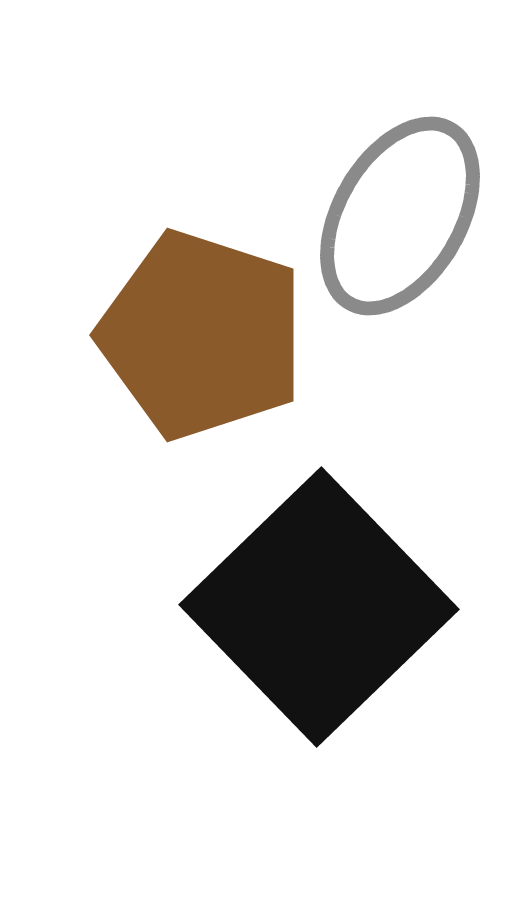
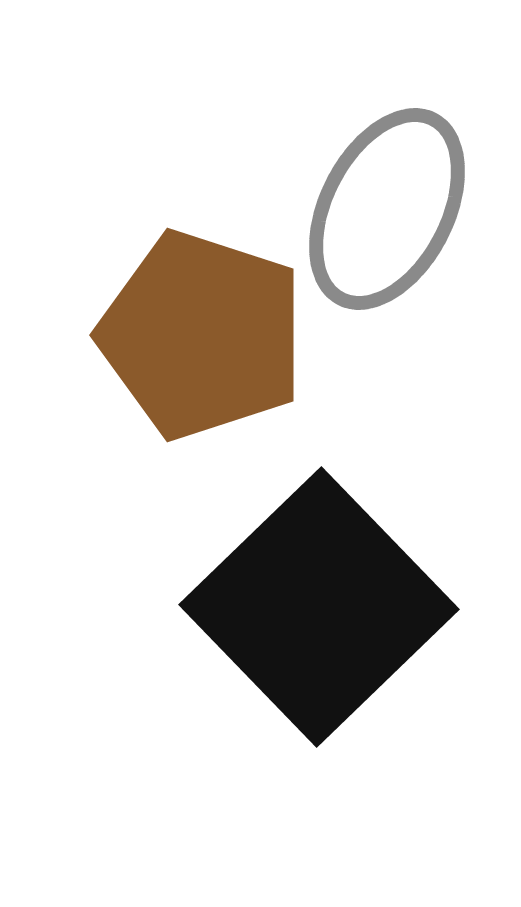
gray ellipse: moved 13 px left, 7 px up; rotated 3 degrees counterclockwise
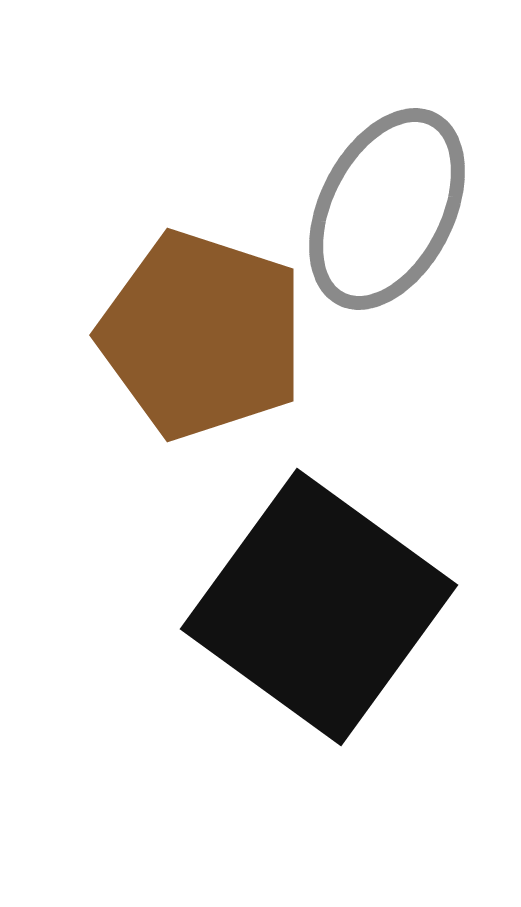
black square: rotated 10 degrees counterclockwise
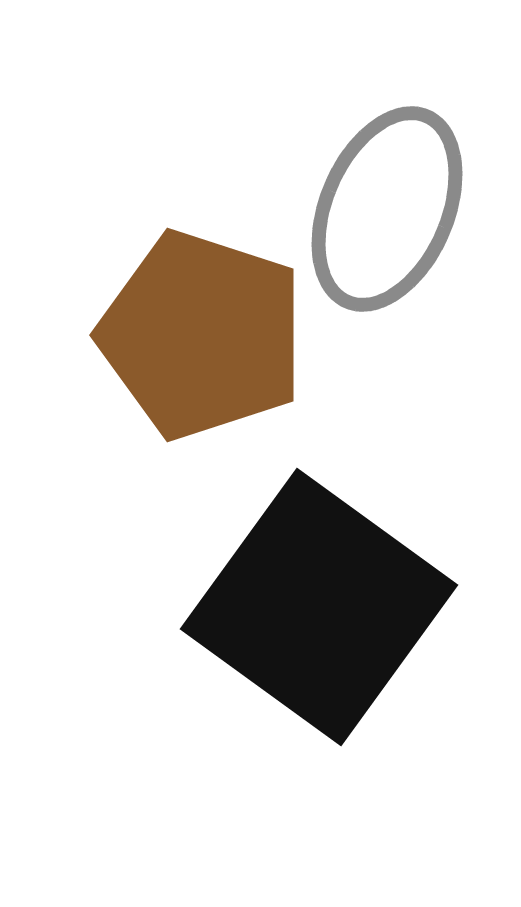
gray ellipse: rotated 4 degrees counterclockwise
